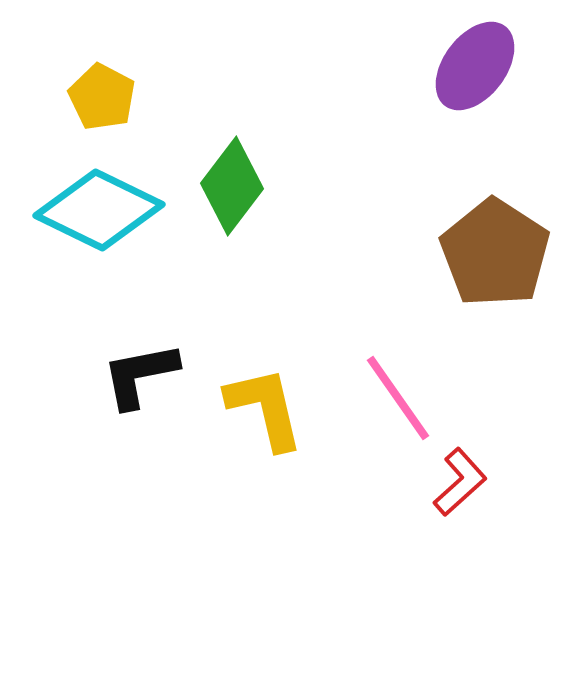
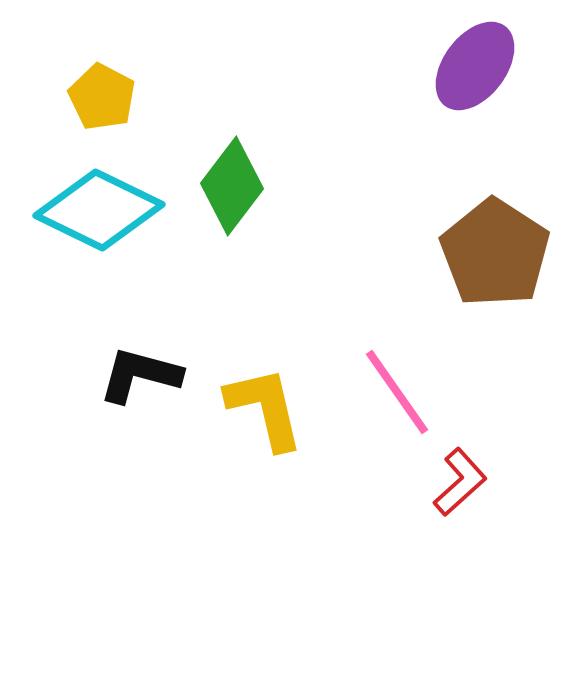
black L-shape: rotated 26 degrees clockwise
pink line: moved 1 px left, 6 px up
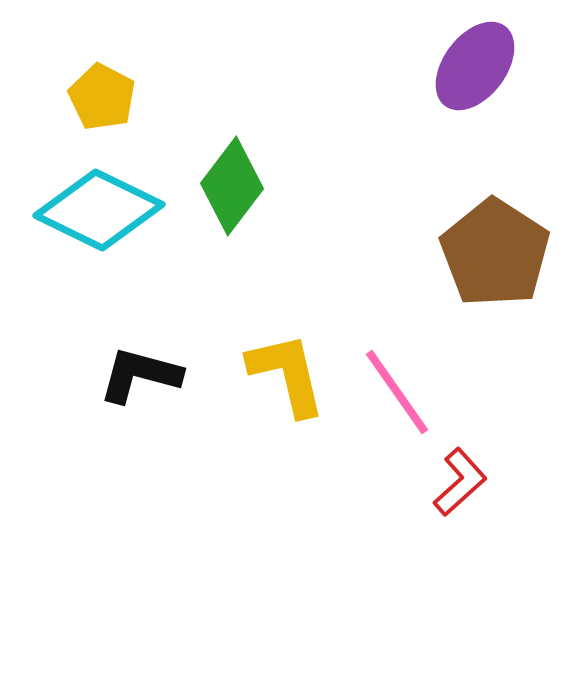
yellow L-shape: moved 22 px right, 34 px up
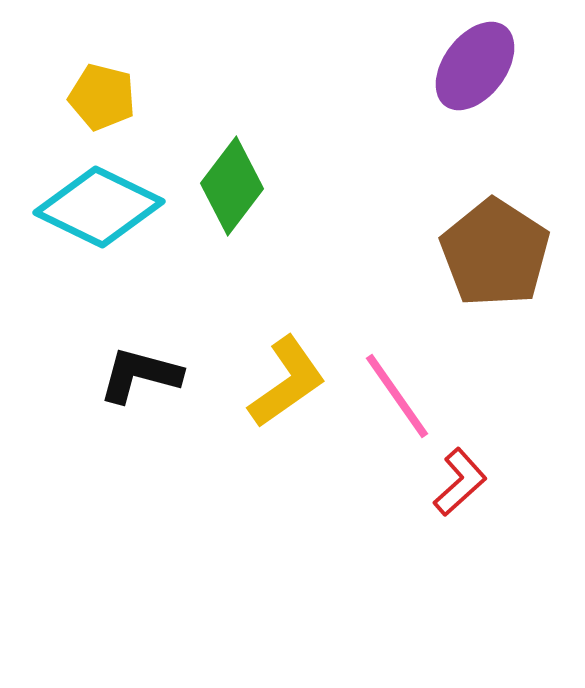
yellow pentagon: rotated 14 degrees counterclockwise
cyan diamond: moved 3 px up
yellow L-shape: moved 8 px down; rotated 68 degrees clockwise
pink line: moved 4 px down
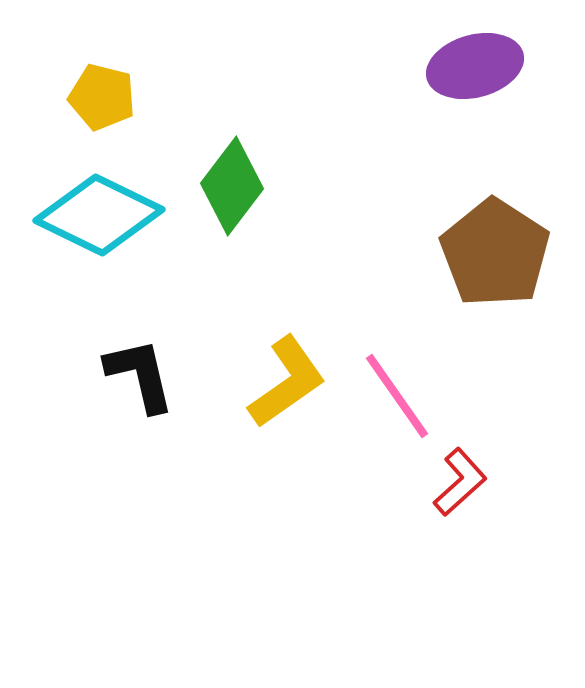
purple ellipse: rotated 38 degrees clockwise
cyan diamond: moved 8 px down
black L-shape: rotated 62 degrees clockwise
